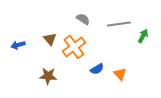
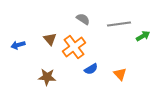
green arrow: rotated 32 degrees clockwise
blue semicircle: moved 6 px left
brown star: moved 1 px left, 1 px down
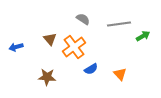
blue arrow: moved 2 px left, 2 px down
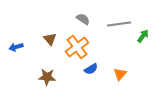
green arrow: rotated 24 degrees counterclockwise
orange cross: moved 3 px right
orange triangle: rotated 24 degrees clockwise
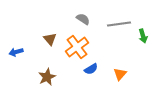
green arrow: rotated 128 degrees clockwise
blue arrow: moved 5 px down
brown star: rotated 30 degrees counterclockwise
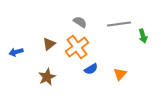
gray semicircle: moved 3 px left, 3 px down
brown triangle: moved 1 px left, 5 px down; rotated 32 degrees clockwise
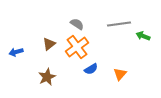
gray semicircle: moved 3 px left, 2 px down
green arrow: rotated 128 degrees clockwise
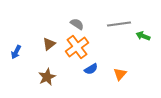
blue arrow: rotated 48 degrees counterclockwise
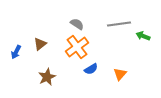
brown triangle: moved 9 px left
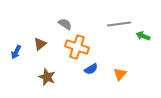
gray semicircle: moved 12 px left
orange cross: rotated 35 degrees counterclockwise
brown star: rotated 24 degrees counterclockwise
